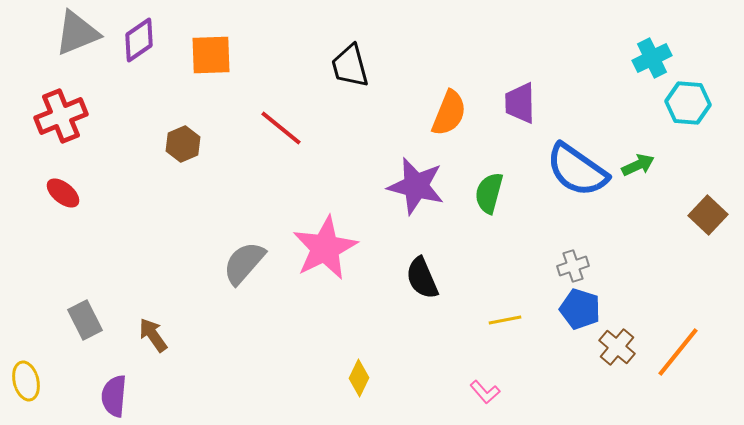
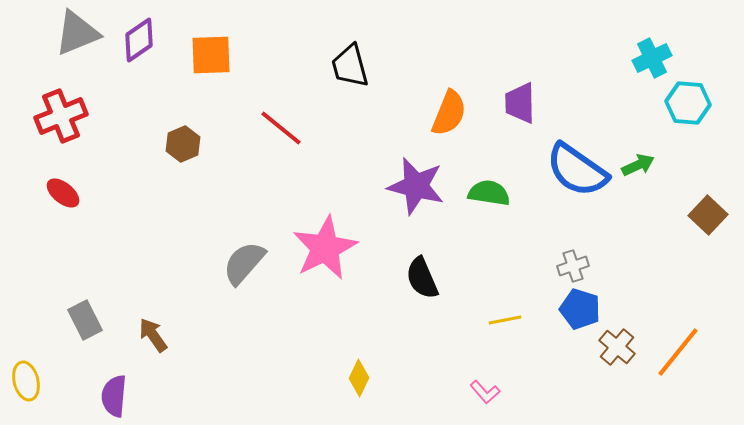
green semicircle: rotated 84 degrees clockwise
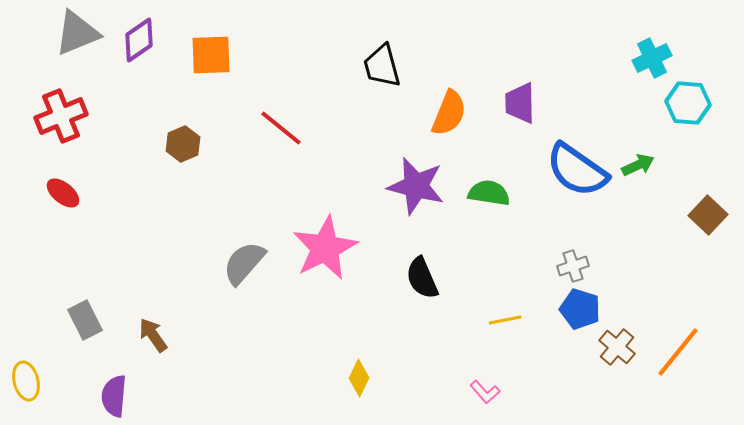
black trapezoid: moved 32 px right
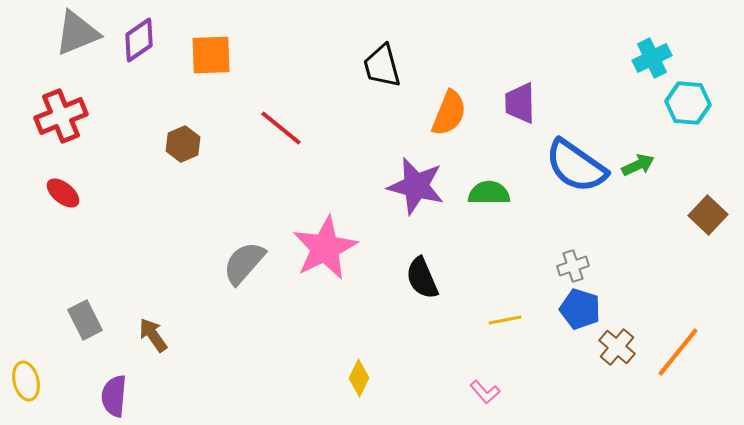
blue semicircle: moved 1 px left, 4 px up
green semicircle: rotated 9 degrees counterclockwise
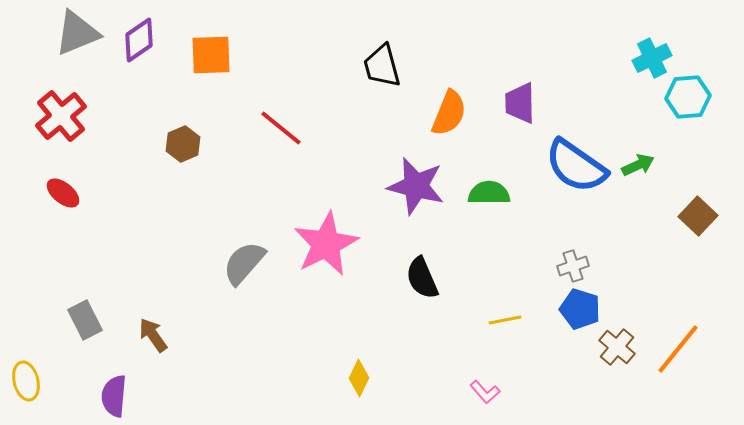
cyan hexagon: moved 6 px up; rotated 9 degrees counterclockwise
red cross: rotated 18 degrees counterclockwise
brown square: moved 10 px left, 1 px down
pink star: moved 1 px right, 4 px up
orange line: moved 3 px up
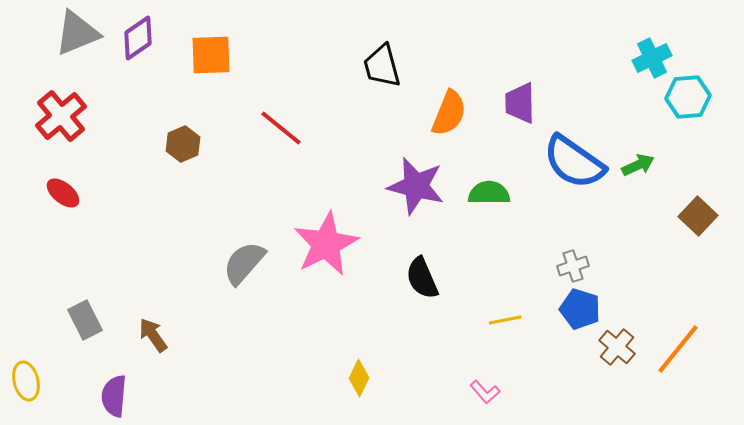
purple diamond: moved 1 px left, 2 px up
blue semicircle: moved 2 px left, 4 px up
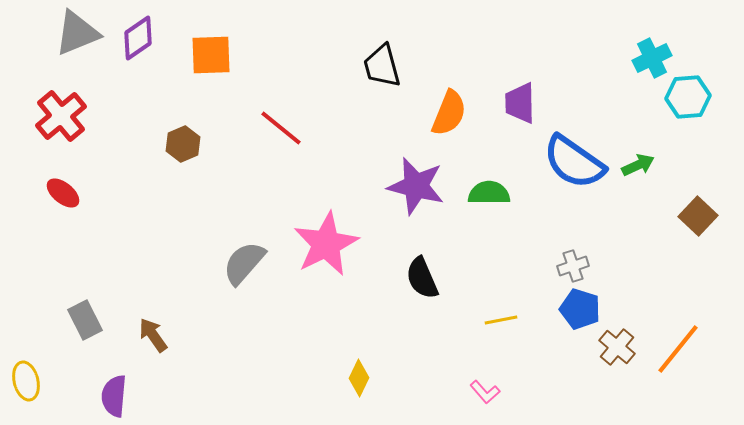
yellow line: moved 4 px left
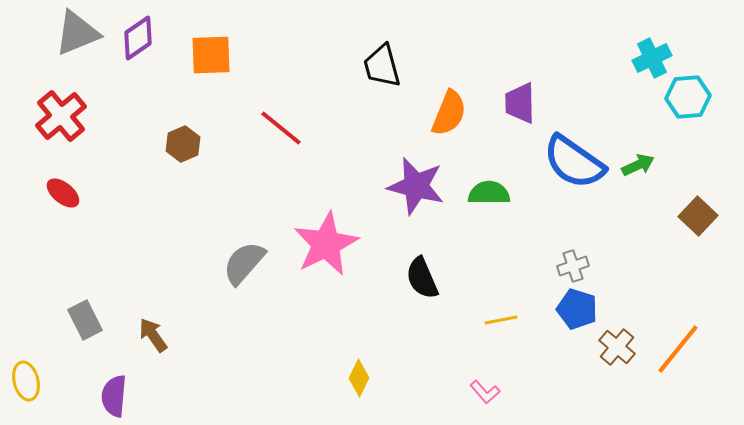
blue pentagon: moved 3 px left
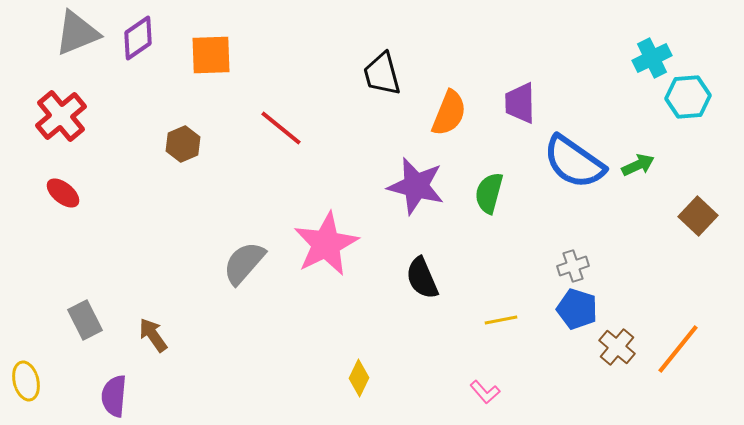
black trapezoid: moved 8 px down
green semicircle: rotated 75 degrees counterclockwise
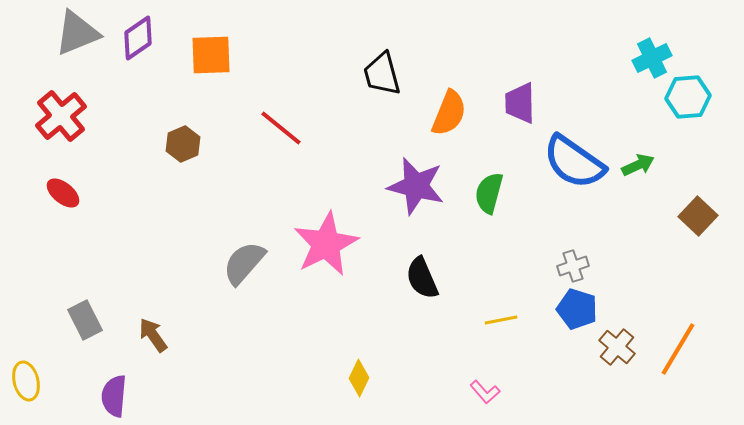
orange line: rotated 8 degrees counterclockwise
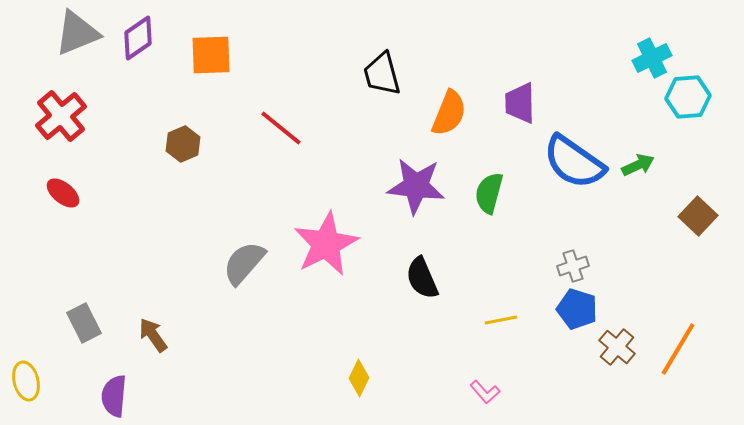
purple star: rotated 8 degrees counterclockwise
gray rectangle: moved 1 px left, 3 px down
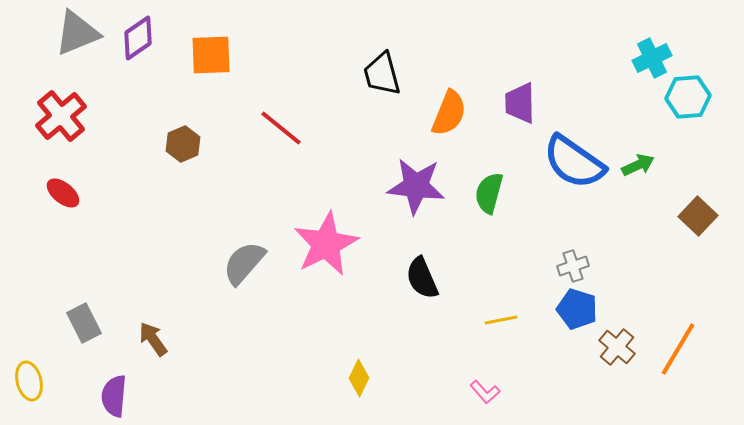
brown arrow: moved 4 px down
yellow ellipse: moved 3 px right
